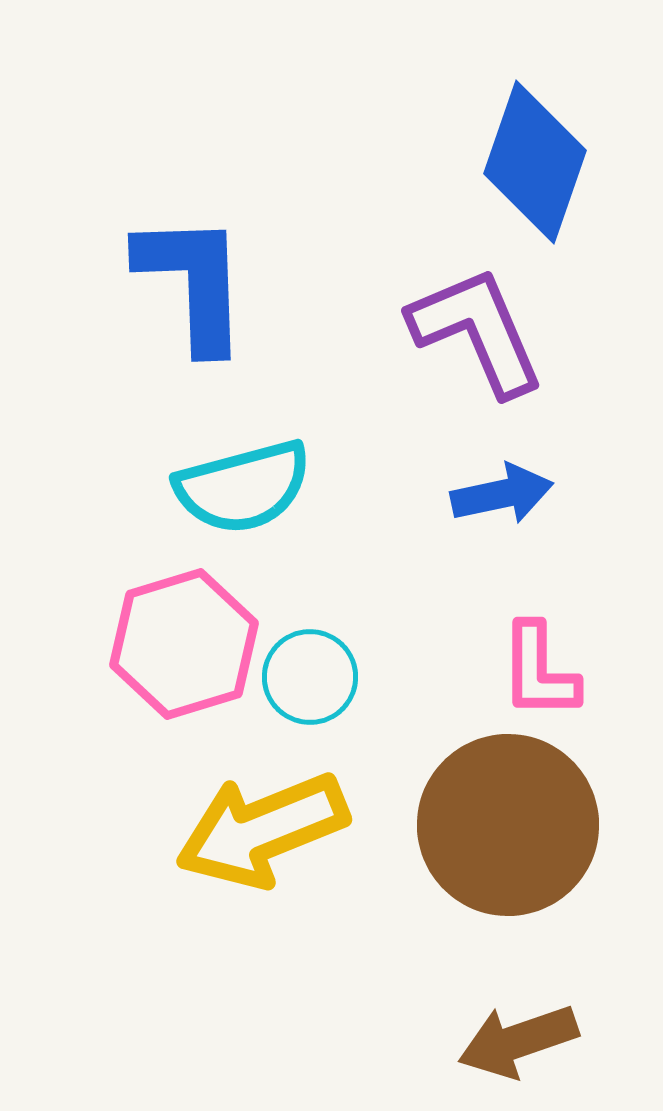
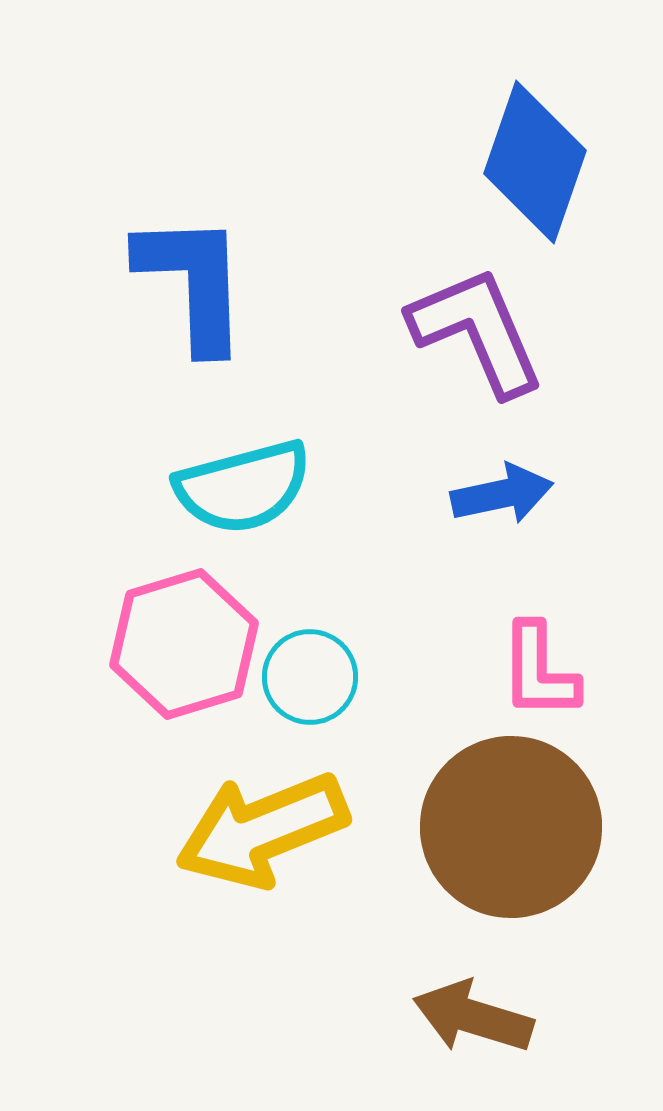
brown circle: moved 3 px right, 2 px down
brown arrow: moved 45 px left, 24 px up; rotated 36 degrees clockwise
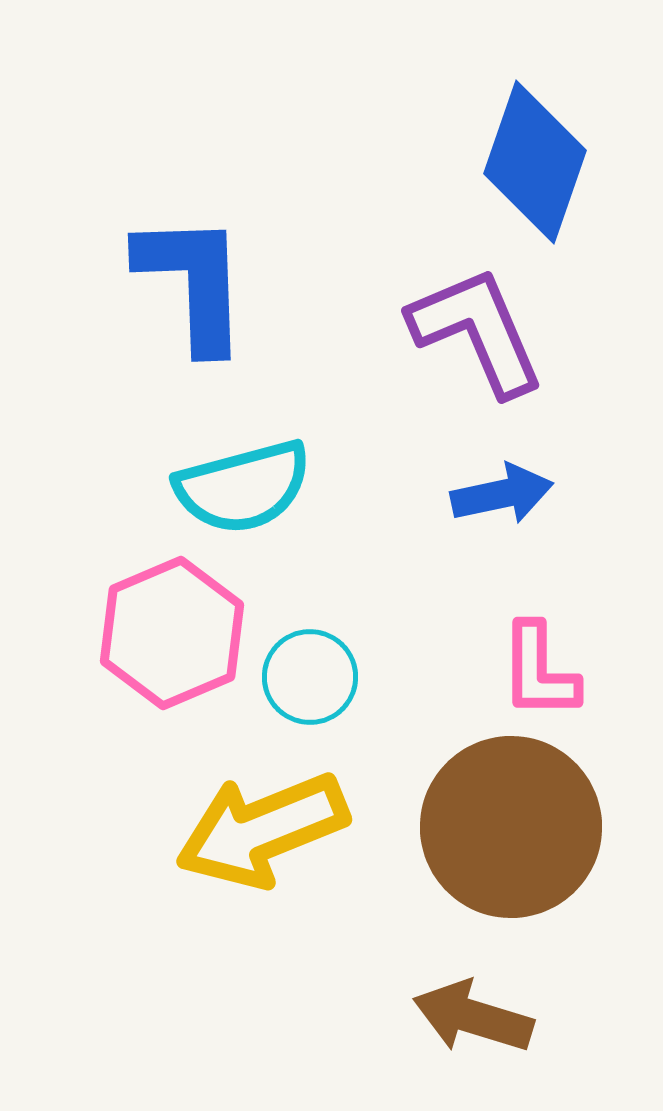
pink hexagon: moved 12 px left, 11 px up; rotated 6 degrees counterclockwise
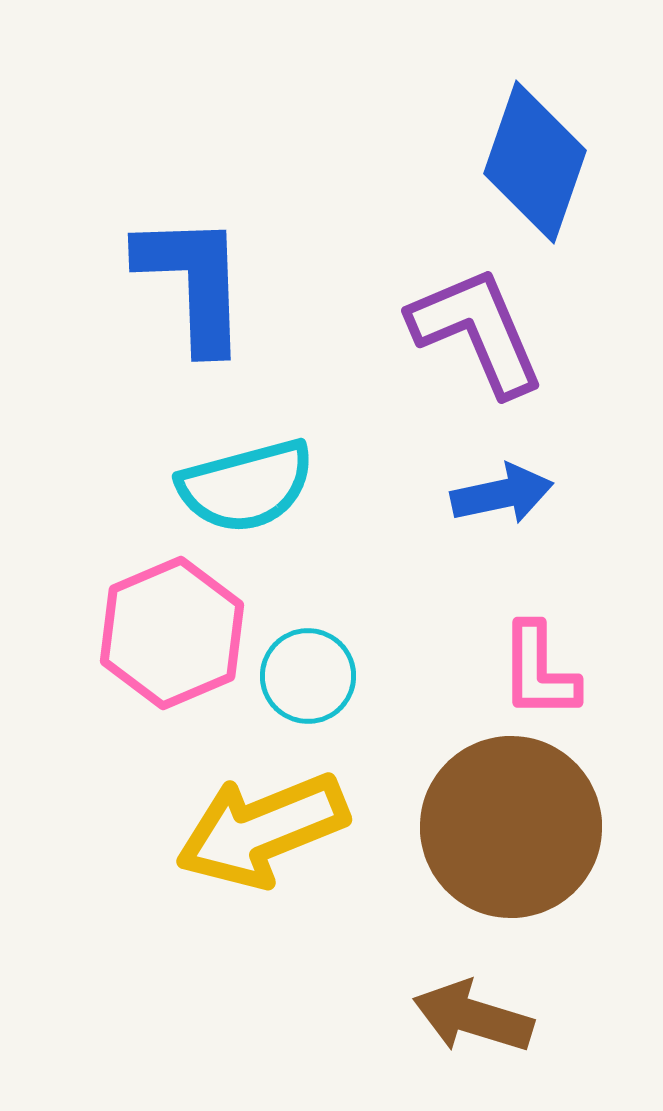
cyan semicircle: moved 3 px right, 1 px up
cyan circle: moved 2 px left, 1 px up
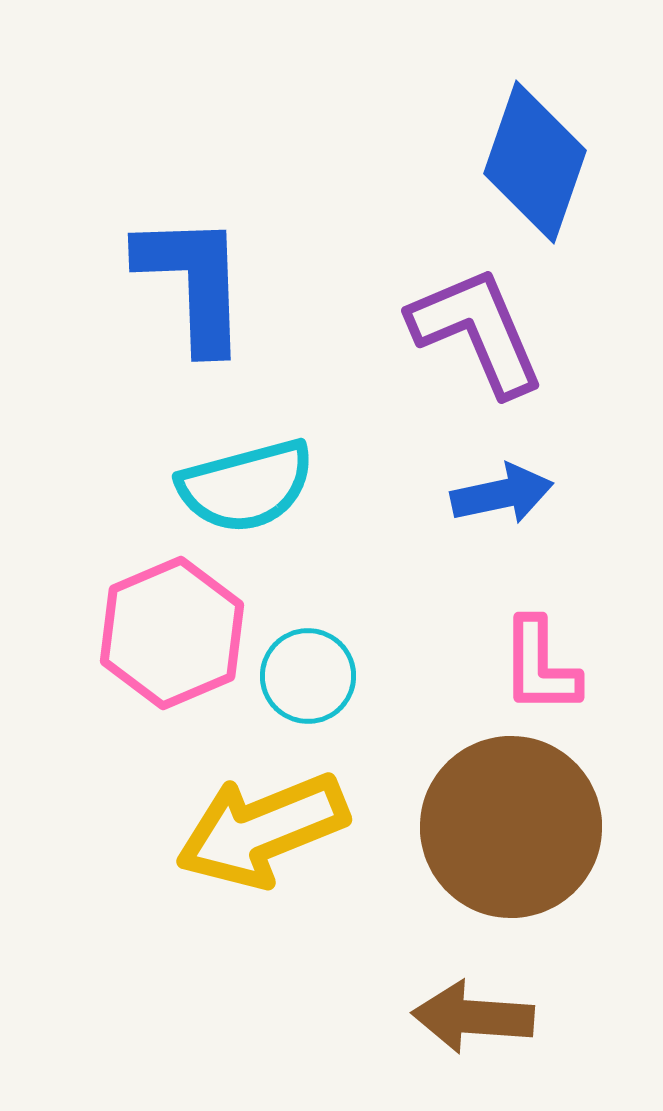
pink L-shape: moved 1 px right, 5 px up
brown arrow: rotated 13 degrees counterclockwise
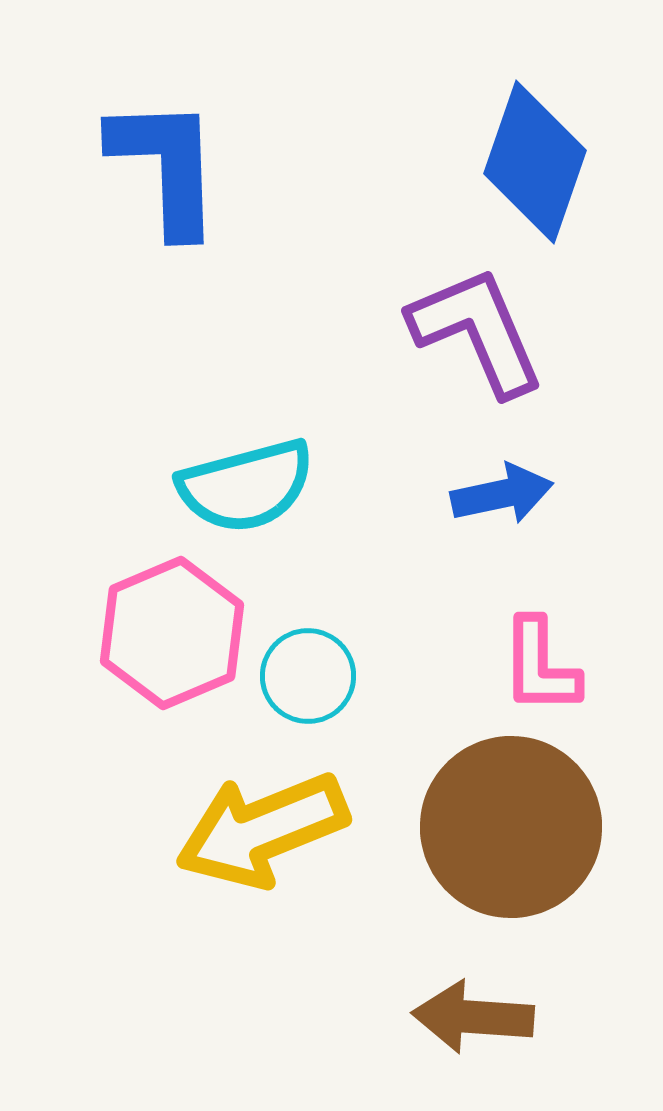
blue L-shape: moved 27 px left, 116 px up
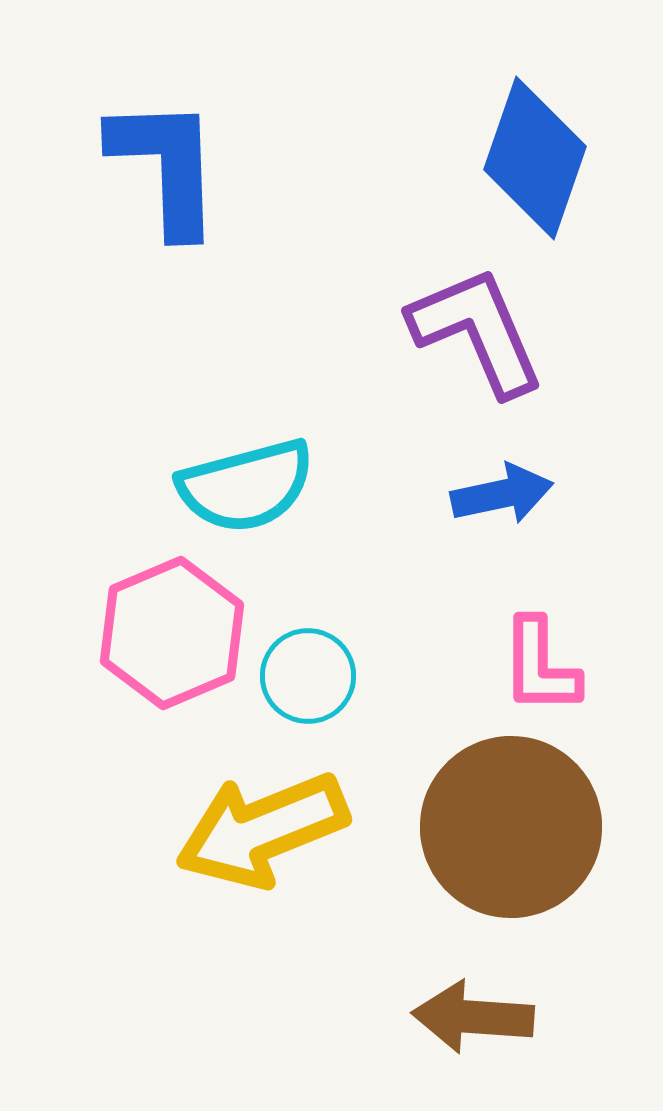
blue diamond: moved 4 px up
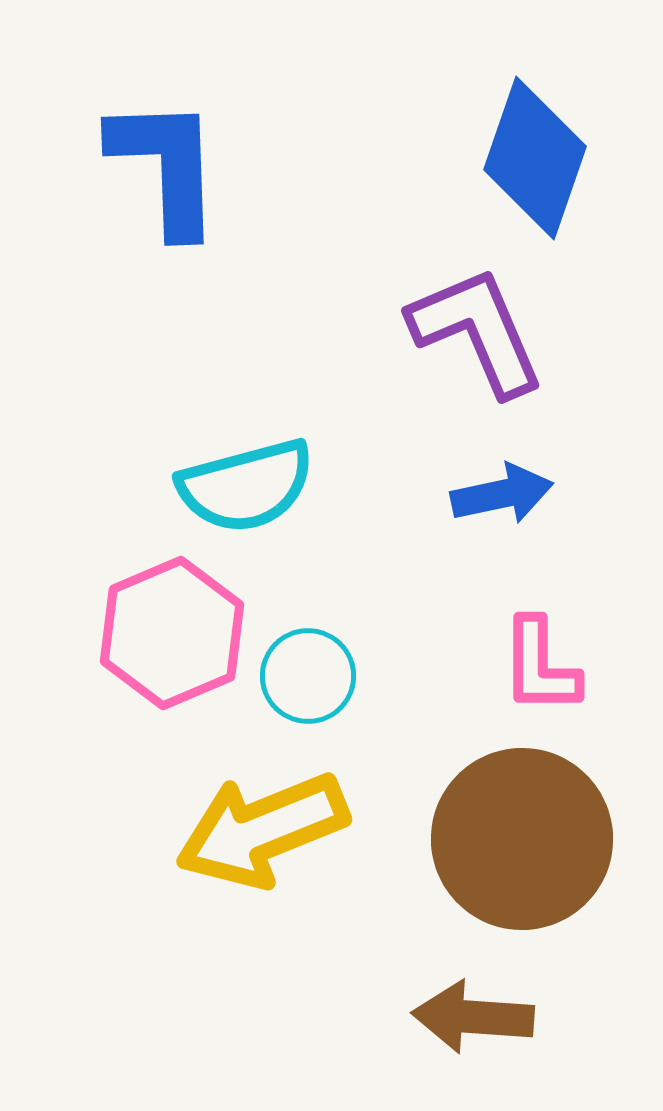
brown circle: moved 11 px right, 12 px down
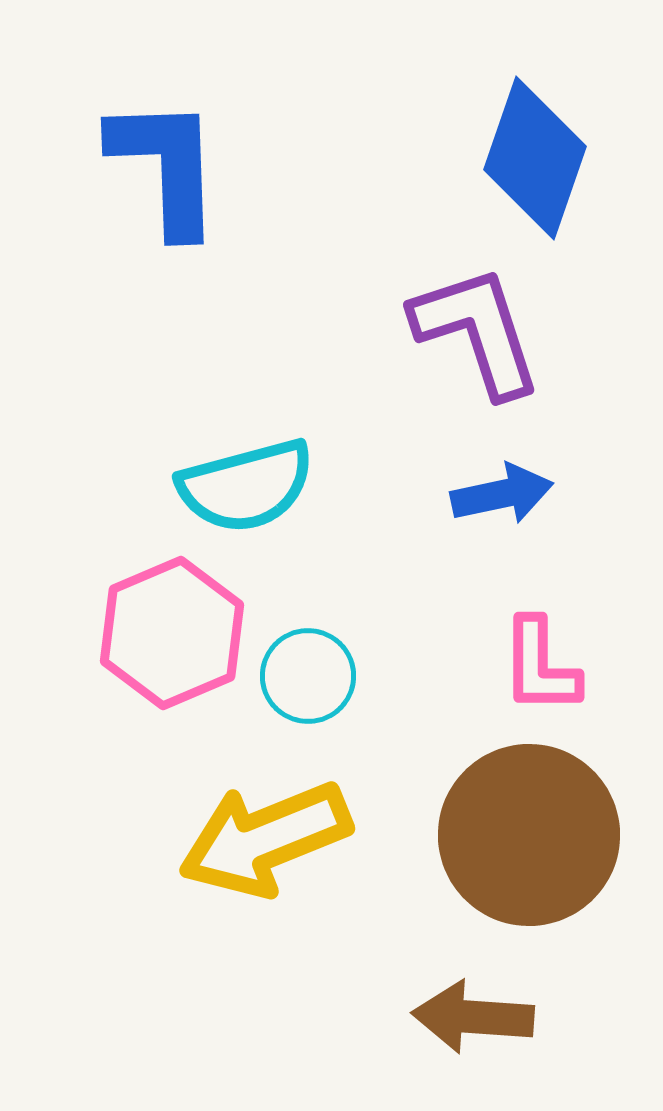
purple L-shape: rotated 5 degrees clockwise
yellow arrow: moved 3 px right, 9 px down
brown circle: moved 7 px right, 4 px up
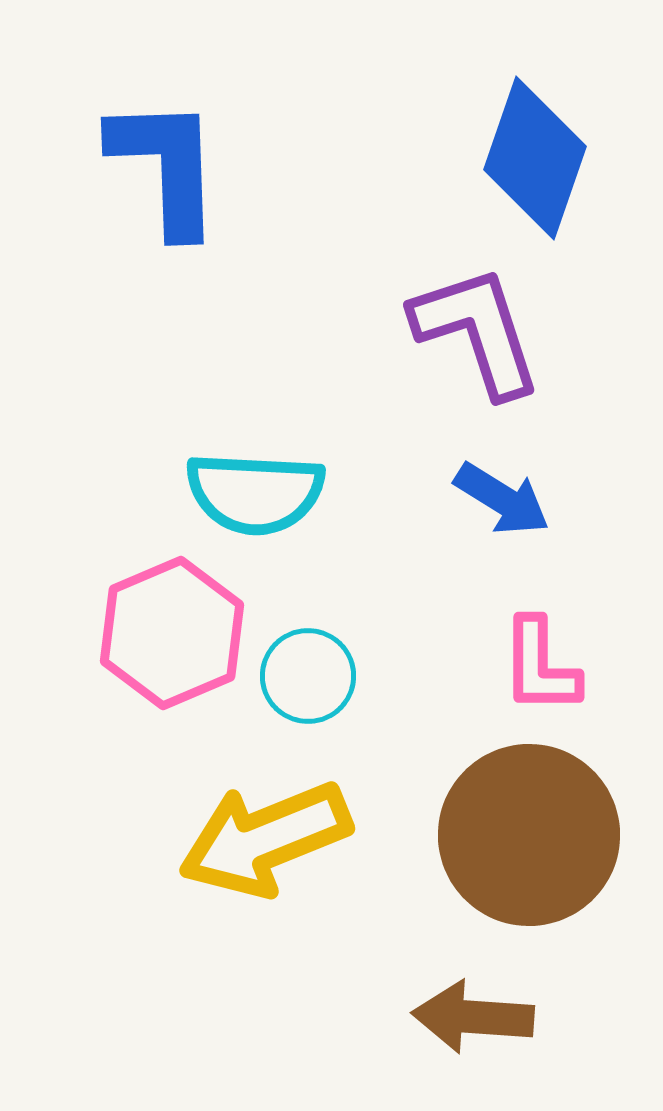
cyan semicircle: moved 9 px right, 7 px down; rotated 18 degrees clockwise
blue arrow: moved 5 px down; rotated 44 degrees clockwise
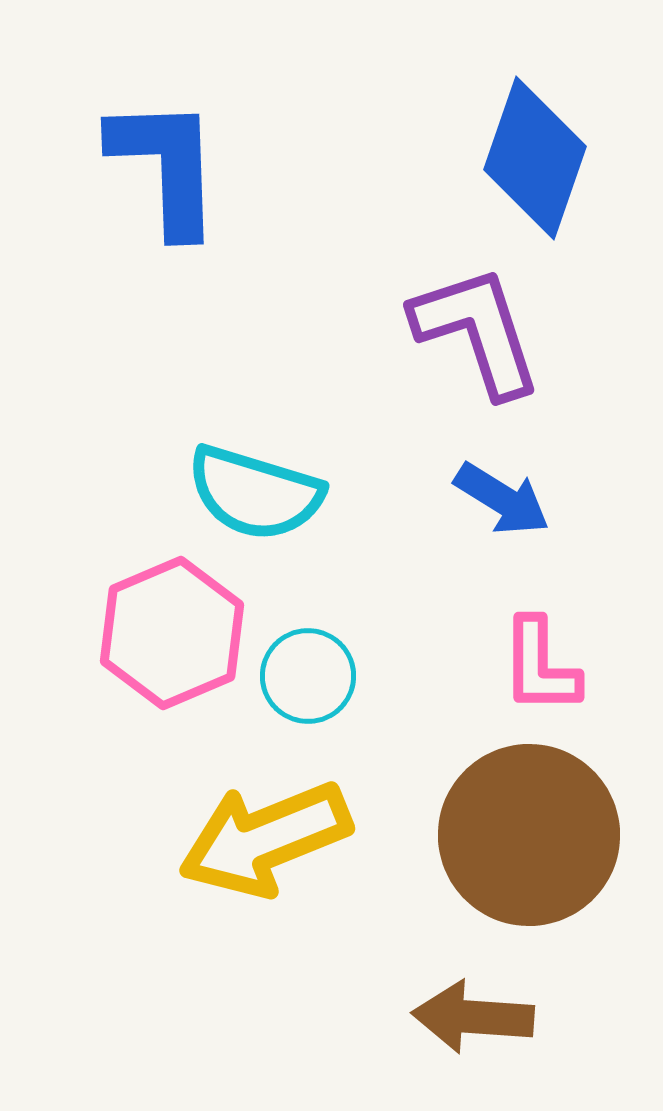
cyan semicircle: rotated 14 degrees clockwise
